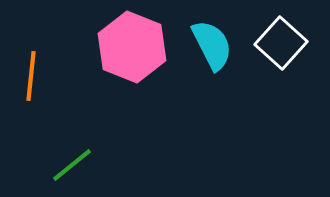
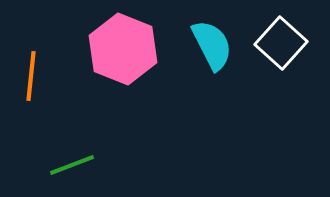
pink hexagon: moved 9 px left, 2 px down
green line: rotated 18 degrees clockwise
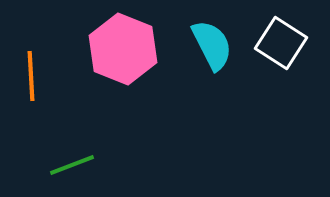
white square: rotated 9 degrees counterclockwise
orange line: rotated 9 degrees counterclockwise
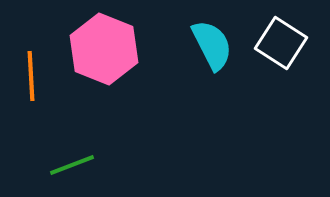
pink hexagon: moved 19 px left
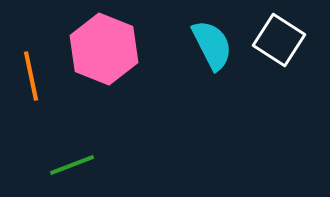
white square: moved 2 px left, 3 px up
orange line: rotated 9 degrees counterclockwise
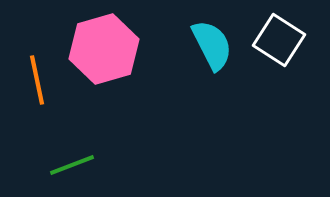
pink hexagon: rotated 22 degrees clockwise
orange line: moved 6 px right, 4 px down
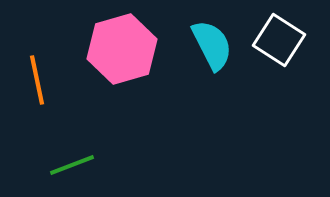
pink hexagon: moved 18 px right
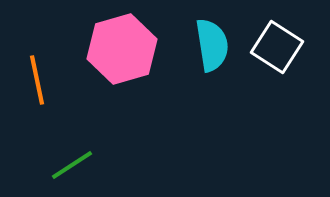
white square: moved 2 px left, 7 px down
cyan semicircle: rotated 18 degrees clockwise
green line: rotated 12 degrees counterclockwise
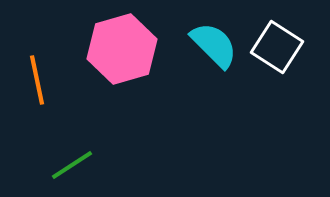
cyan semicircle: moved 2 px right; rotated 36 degrees counterclockwise
